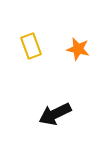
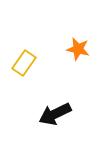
yellow rectangle: moved 7 px left, 17 px down; rotated 55 degrees clockwise
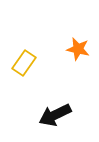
black arrow: moved 1 px down
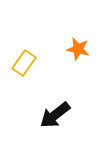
black arrow: rotated 12 degrees counterclockwise
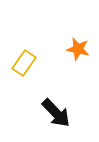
black arrow: moved 1 px right, 2 px up; rotated 96 degrees counterclockwise
